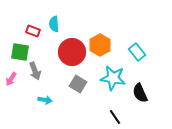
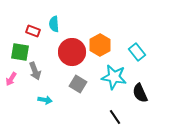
cyan star: moved 1 px right, 1 px up
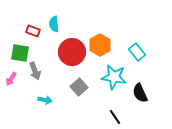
green square: moved 1 px down
gray square: moved 1 px right, 3 px down; rotated 18 degrees clockwise
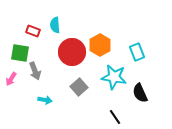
cyan semicircle: moved 1 px right, 1 px down
cyan rectangle: rotated 18 degrees clockwise
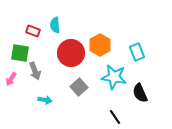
red circle: moved 1 px left, 1 px down
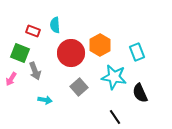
green square: rotated 12 degrees clockwise
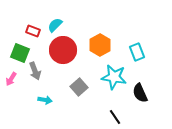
cyan semicircle: rotated 49 degrees clockwise
red circle: moved 8 px left, 3 px up
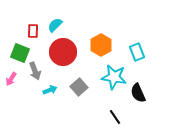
red rectangle: rotated 72 degrees clockwise
orange hexagon: moved 1 px right
red circle: moved 2 px down
black semicircle: moved 2 px left
cyan arrow: moved 5 px right, 10 px up; rotated 32 degrees counterclockwise
